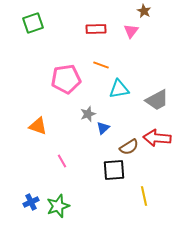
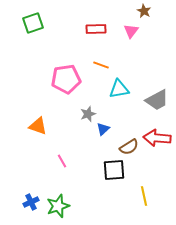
blue triangle: moved 1 px down
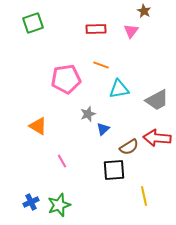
orange triangle: rotated 12 degrees clockwise
green star: moved 1 px right, 1 px up
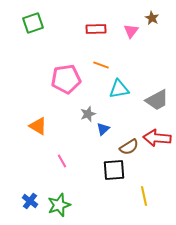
brown star: moved 8 px right, 7 px down
blue cross: moved 1 px left, 1 px up; rotated 28 degrees counterclockwise
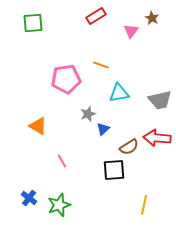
green square: rotated 15 degrees clockwise
red rectangle: moved 13 px up; rotated 30 degrees counterclockwise
cyan triangle: moved 4 px down
gray trapezoid: moved 3 px right; rotated 15 degrees clockwise
yellow line: moved 9 px down; rotated 24 degrees clockwise
blue cross: moved 1 px left, 3 px up
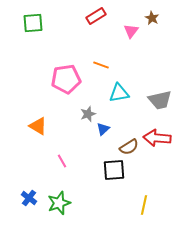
green star: moved 2 px up
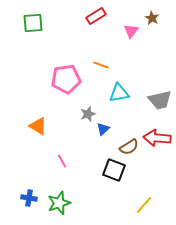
black square: rotated 25 degrees clockwise
blue cross: rotated 28 degrees counterclockwise
yellow line: rotated 30 degrees clockwise
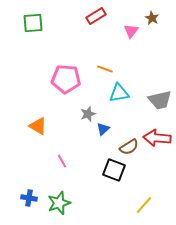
orange line: moved 4 px right, 4 px down
pink pentagon: rotated 12 degrees clockwise
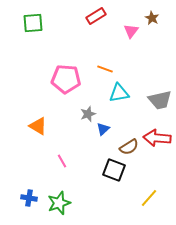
yellow line: moved 5 px right, 7 px up
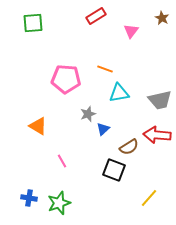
brown star: moved 10 px right
red arrow: moved 3 px up
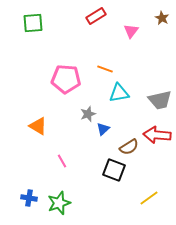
yellow line: rotated 12 degrees clockwise
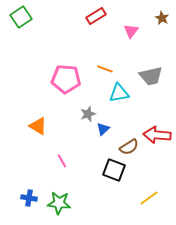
green square: moved 12 px left, 6 px up; rotated 30 degrees counterclockwise
gray trapezoid: moved 9 px left, 24 px up
green star: rotated 25 degrees clockwise
